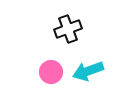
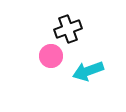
pink circle: moved 16 px up
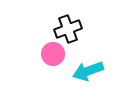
pink circle: moved 2 px right, 2 px up
